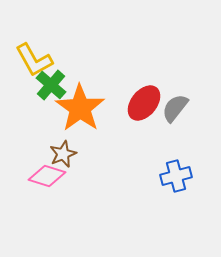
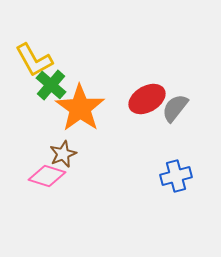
red ellipse: moved 3 px right, 4 px up; rotated 21 degrees clockwise
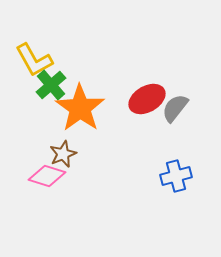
green cross: rotated 8 degrees clockwise
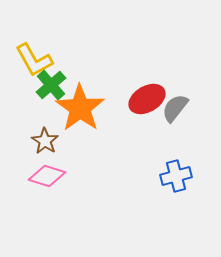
brown star: moved 18 px left, 13 px up; rotated 16 degrees counterclockwise
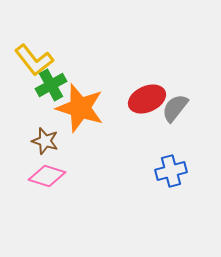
yellow L-shape: rotated 9 degrees counterclockwise
green cross: rotated 12 degrees clockwise
red ellipse: rotated 6 degrees clockwise
orange star: rotated 18 degrees counterclockwise
brown star: rotated 16 degrees counterclockwise
blue cross: moved 5 px left, 5 px up
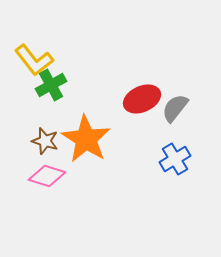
red ellipse: moved 5 px left
orange star: moved 6 px right, 31 px down; rotated 15 degrees clockwise
blue cross: moved 4 px right, 12 px up; rotated 16 degrees counterclockwise
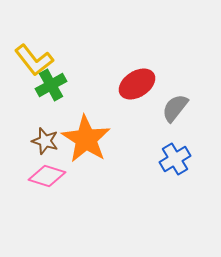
red ellipse: moved 5 px left, 15 px up; rotated 9 degrees counterclockwise
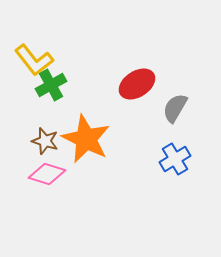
gray semicircle: rotated 8 degrees counterclockwise
orange star: rotated 6 degrees counterclockwise
pink diamond: moved 2 px up
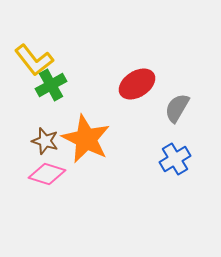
gray semicircle: moved 2 px right
